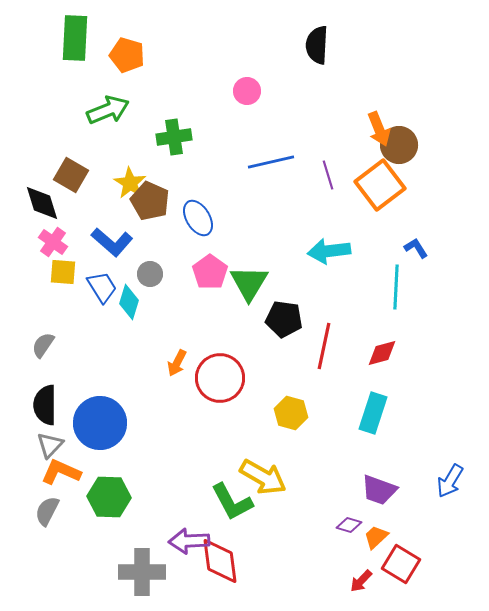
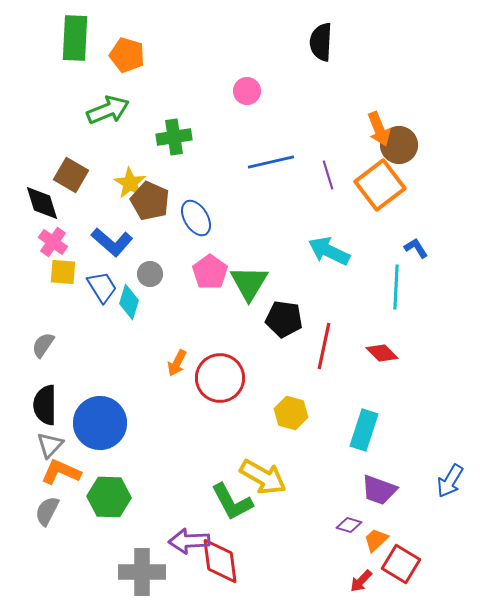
black semicircle at (317, 45): moved 4 px right, 3 px up
blue ellipse at (198, 218): moved 2 px left
cyan arrow at (329, 251): rotated 33 degrees clockwise
red diamond at (382, 353): rotated 60 degrees clockwise
cyan rectangle at (373, 413): moved 9 px left, 17 px down
orange trapezoid at (376, 537): moved 3 px down
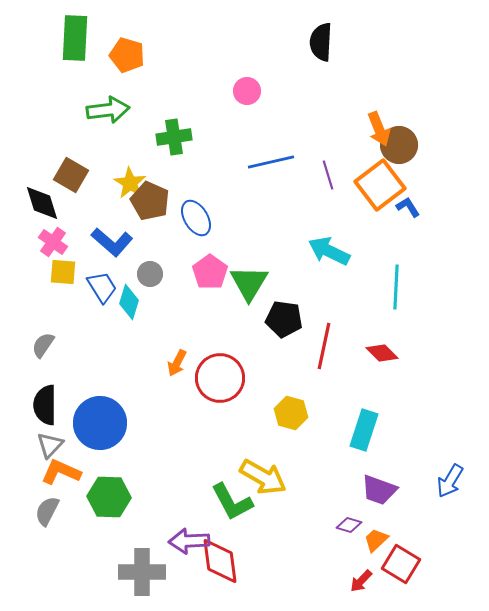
green arrow at (108, 110): rotated 15 degrees clockwise
blue L-shape at (416, 248): moved 8 px left, 41 px up
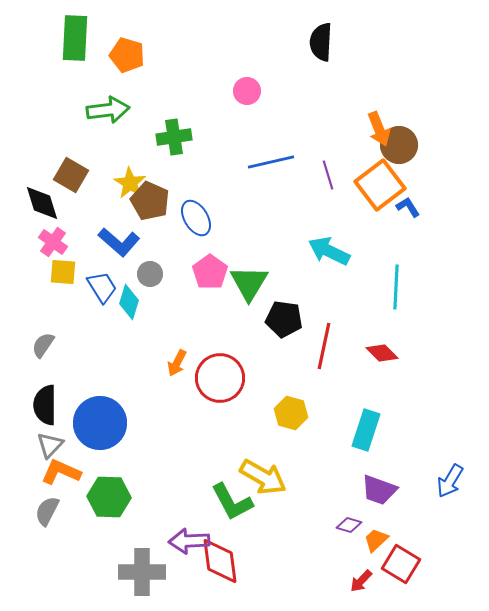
blue L-shape at (112, 242): moved 7 px right
cyan rectangle at (364, 430): moved 2 px right
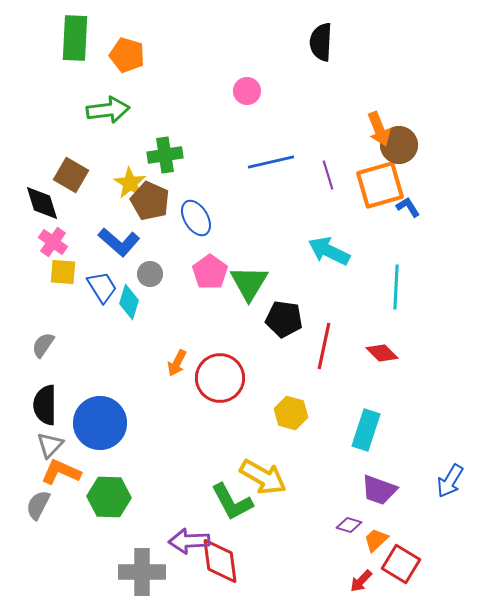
green cross at (174, 137): moved 9 px left, 18 px down
orange square at (380, 185): rotated 21 degrees clockwise
gray semicircle at (47, 511): moved 9 px left, 6 px up
